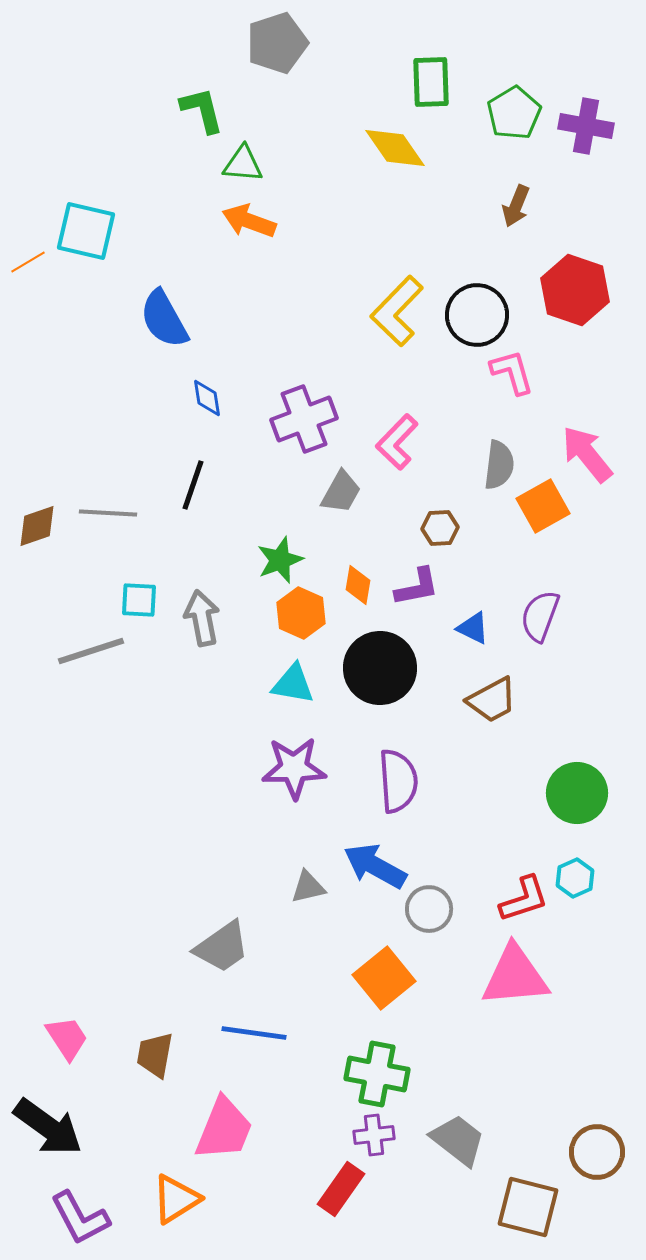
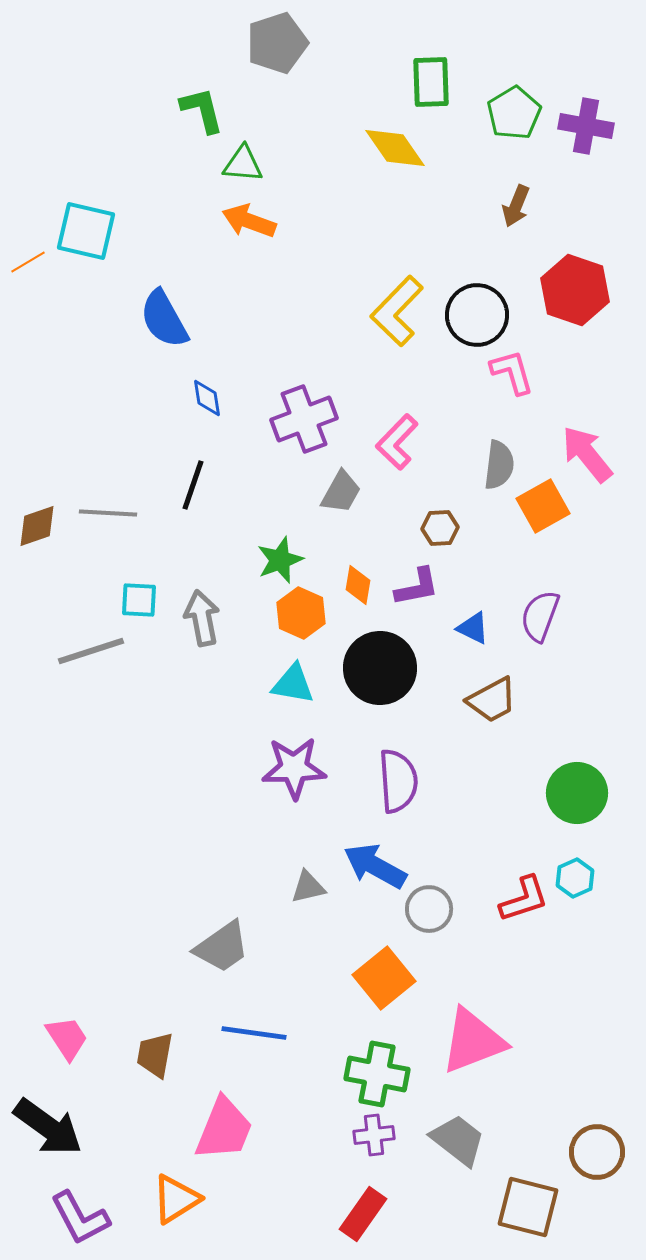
pink triangle at (515, 976): moved 42 px left, 65 px down; rotated 16 degrees counterclockwise
red rectangle at (341, 1189): moved 22 px right, 25 px down
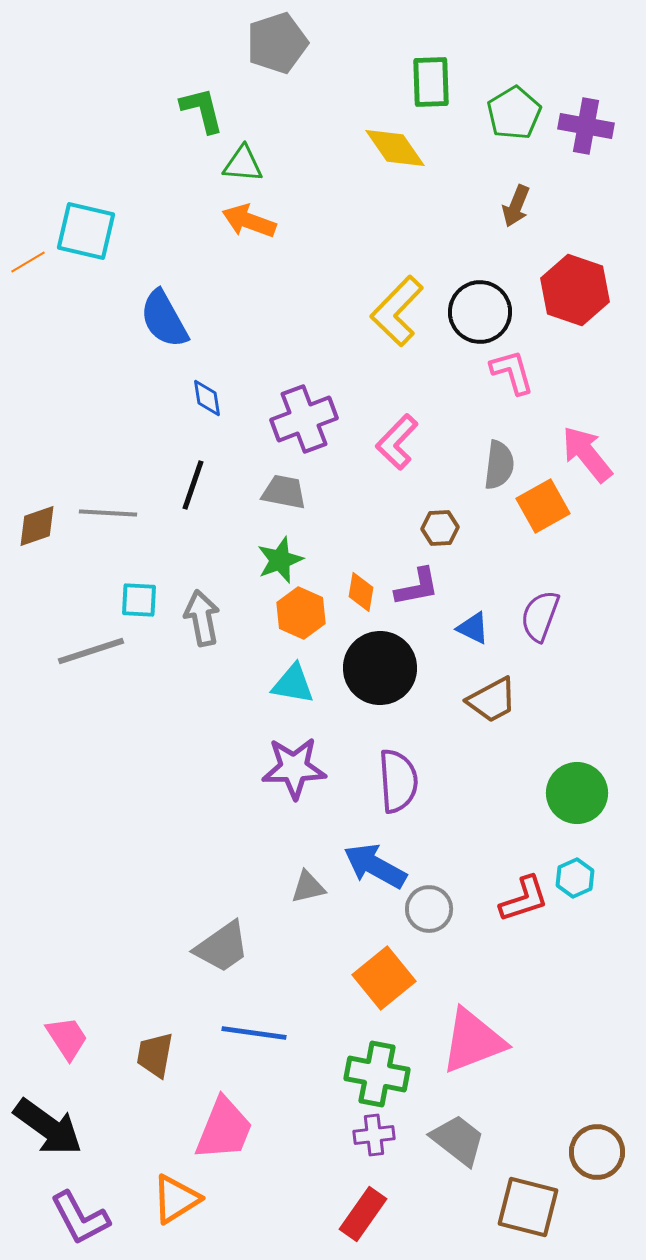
black circle at (477, 315): moved 3 px right, 3 px up
gray trapezoid at (341, 492): moved 57 px left; rotated 108 degrees counterclockwise
orange diamond at (358, 585): moved 3 px right, 7 px down
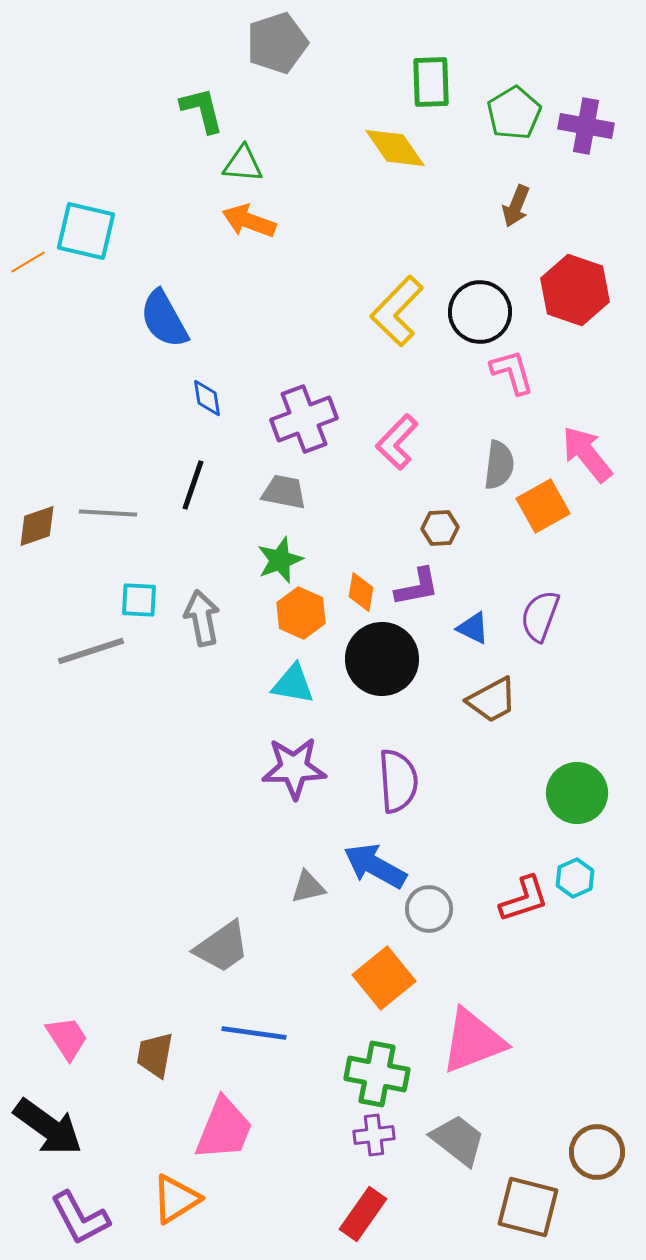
black circle at (380, 668): moved 2 px right, 9 px up
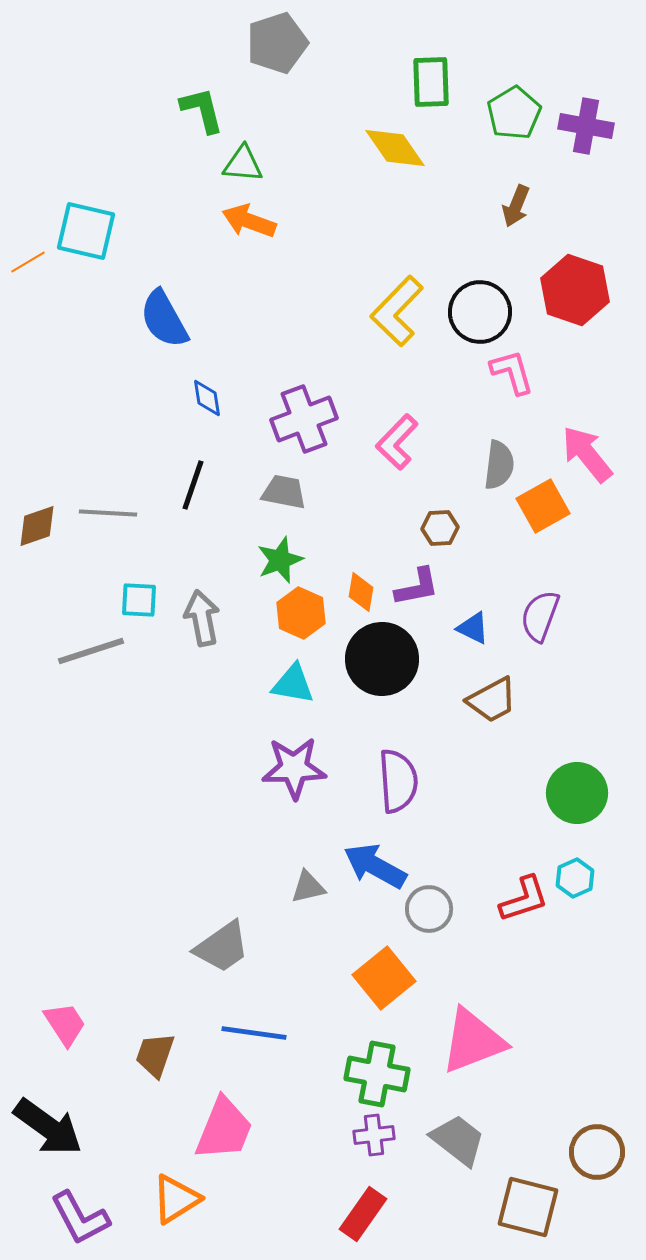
pink trapezoid at (67, 1038): moved 2 px left, 14 px up
brown trapezoid at (155, 1055): rotated 9 degrees clockwise
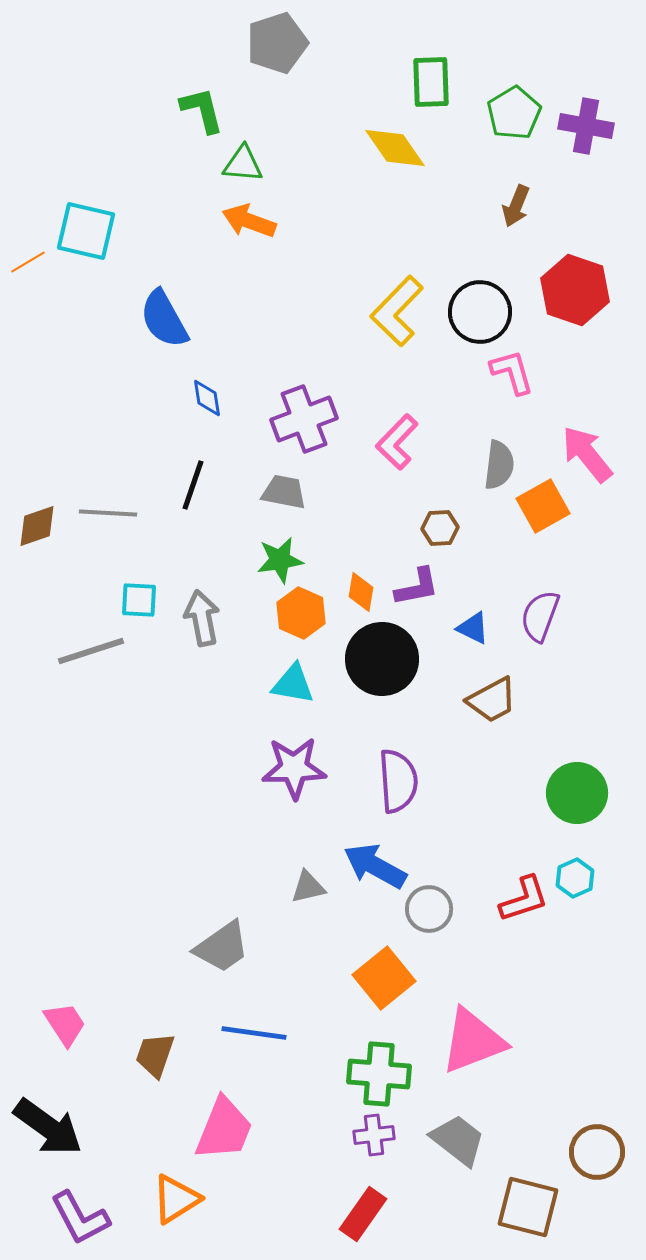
green star at (280, 560): rotated 12 degrees clockwise
green cross at (377, 1074): moved 2 px right; rotated 6 degrees counterclockwise
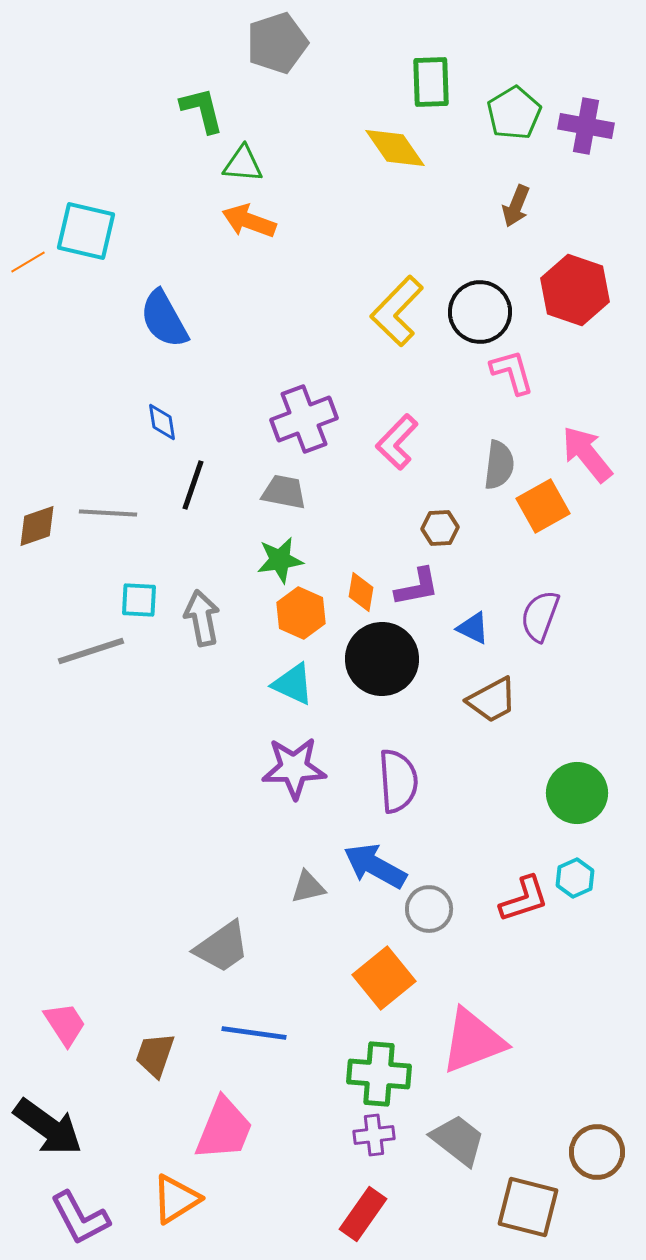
blue diamond at (207, 398): moved 45 px left, 24 px down
cyan triangle at (293, 684): rotated 15 degrees clockwise
